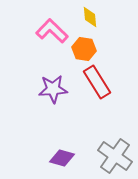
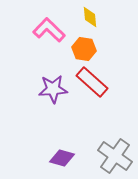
pink L-shape: moved 3 px left, 1 px up
red rectangle: moved 5 px left; rotated 16 degrees counterclockwise
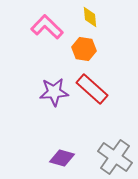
pink L-shape: moved 2 px left, 3 px up
red rectangle: moved 7 px down
purple star: moved 1 px right, 3 px down
gray cross: moved 1 px down
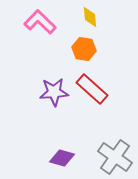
pink L-shape: moved 7 px left, 5 px up
